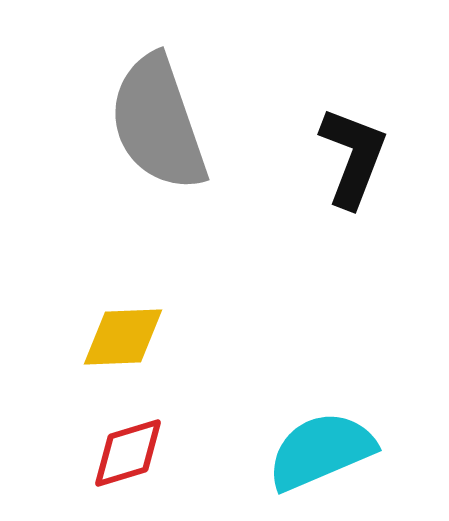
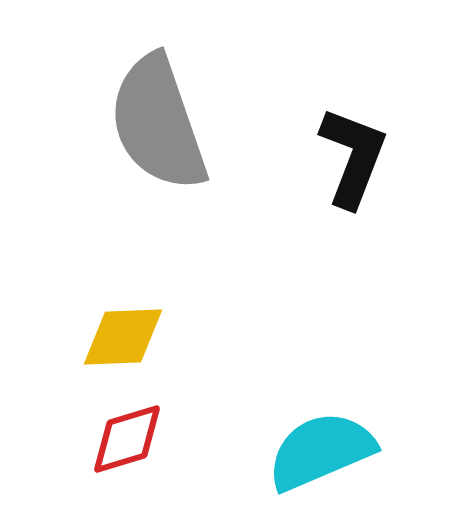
red diamond: moved 1 px left, 14 px up
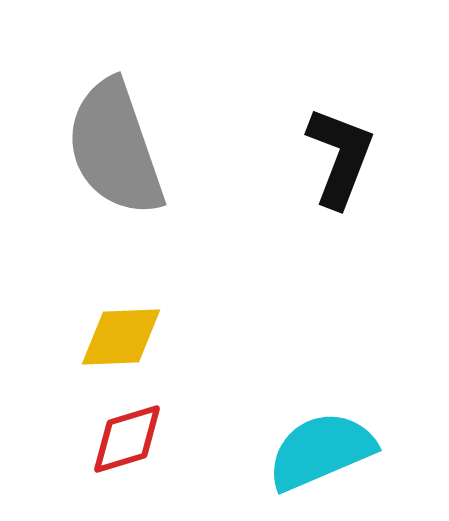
gray semicircle: moved 43 px left, 25 px down
black L-shape: moved 13 px left
yellow diamond: moved 2 px left
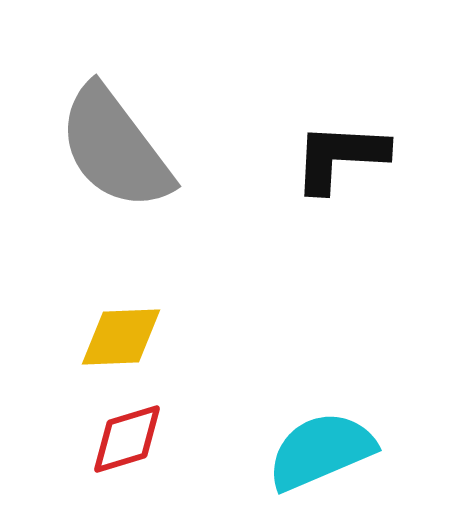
gray semicircle: rotated 18 degrees counterclockwise
black L-shape: rotated 108 degrees counterclockwise
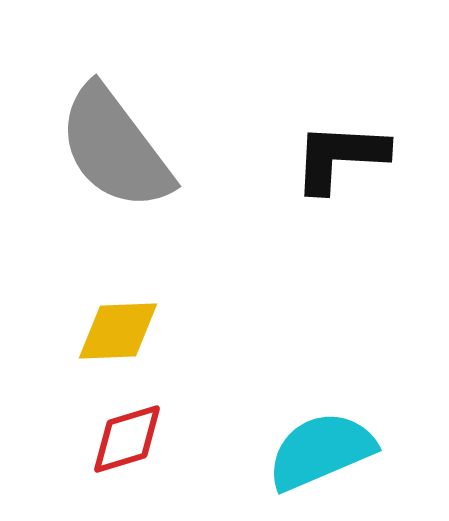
yellow diamond: moved 3 px left, 6 px up
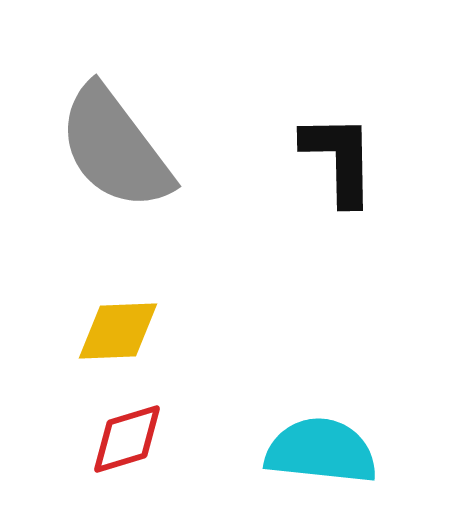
black L-shape: moved 1 px left, 2 px down; rotated 86 degrees clockwise
cyan semicircle: rotated 29 degrees clockwise
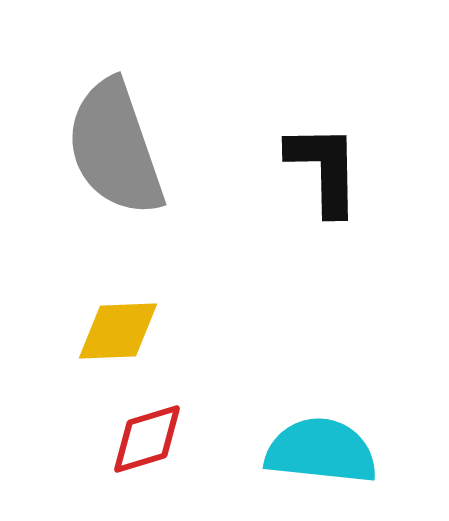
gray semicircle: rotated 18 degrees clockwise
black L-shape: moved 15 px left, 10 px down
red diamond: moved 20 px right
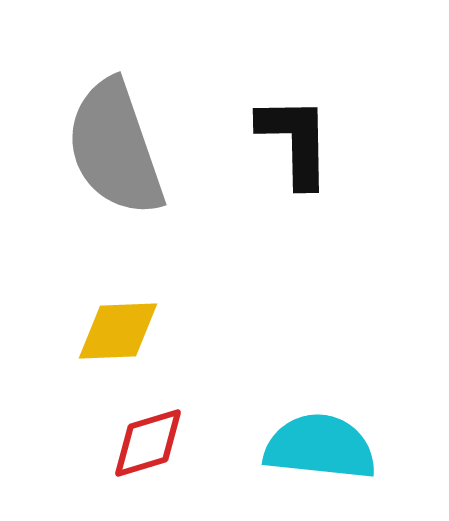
black L-shape: moved 29 px left, 28 px up
red diamond: moved 1 px right, 4 px down
cyan semicircle: moved 1 px left, 4 px up
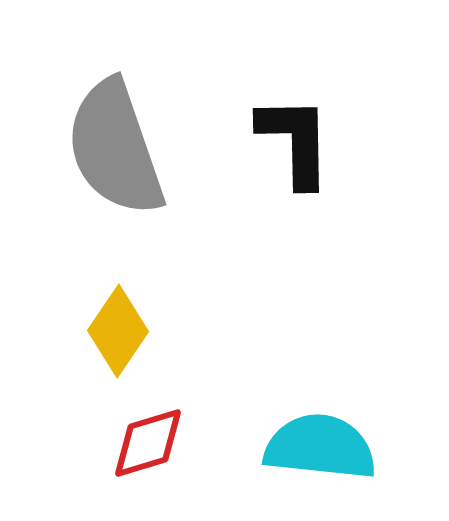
yellow diamond: rotated 54 degrees counterclockwise
